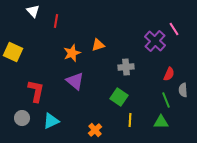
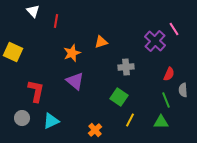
orange triangle: moved 3 px right, 3 px up
yellow line: rotated 24 degrees clockwise
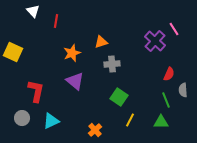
gray cross: moved 14 px left, 3 px up
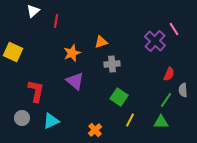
white triangle: rotated 32 degrees clockwise
green line: rotated 56 degrees clockwise
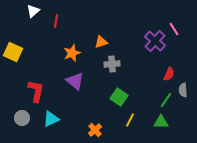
cyan triangle: moved 2 px up
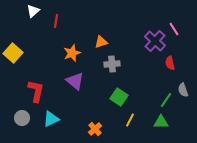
yellow square: moved 1 px down; rotated 18 degrees clockwise
red semicircle: moved 1 px right, 11 px up; rotated 144 degrees clockwise
gray semicircle: rotated 16 degrees counterclockwise
orange cross: moved 1 px up
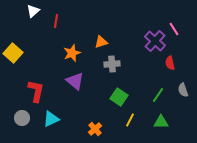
green line: moved 8 px left, 5 px up
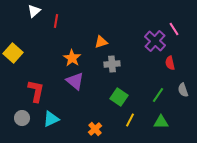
white triangle: moved 1 px right
orange star: moved 5 px down; rotated 18 degrees counterclockwise
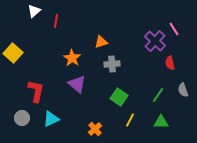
purple triangle: moved 2 px right, 3 px down
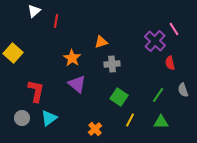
cyan triangle: moved 2 px left, 1 px up; rotated 12 degrees counterclockwise
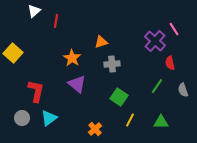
green line: moved 1 px left, 9 px up
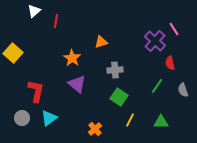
gray cross: moved 3 px right, 6 px down
